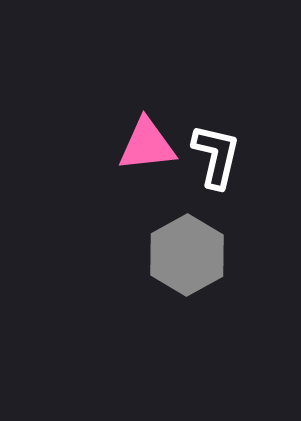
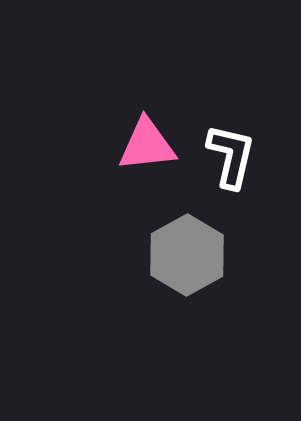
white L-shape: moved 15 px right
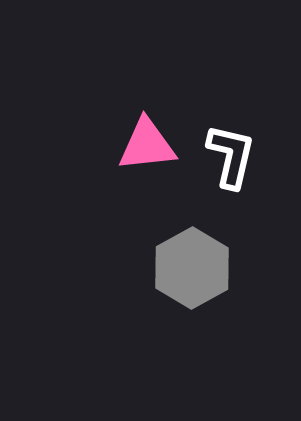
gray hexagon: moved 5 px right, 13 px down
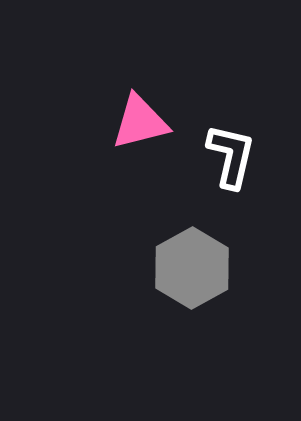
pink triangle: moved 7 px left, 23 px up; rotated 8 degrees counterclockwise
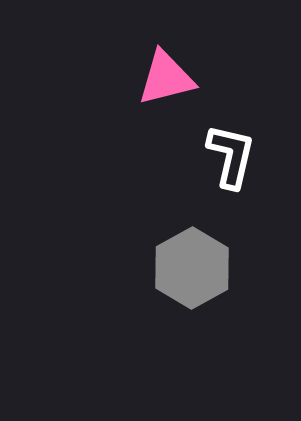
pink triangle: moved 26 px right, 44 px up
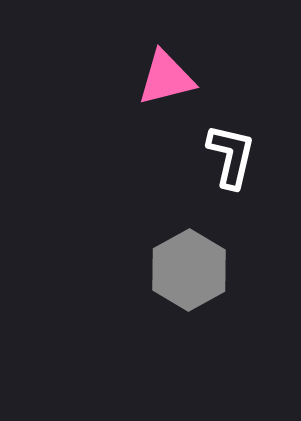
gray hexagon: moved 3 px left, 2 px down
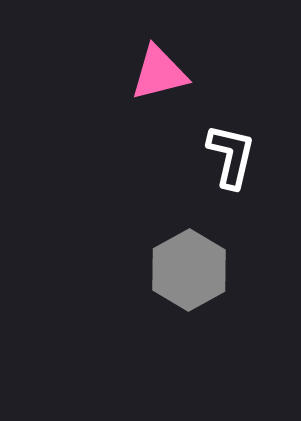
pink triangle: moved 7 px left, 5 px up
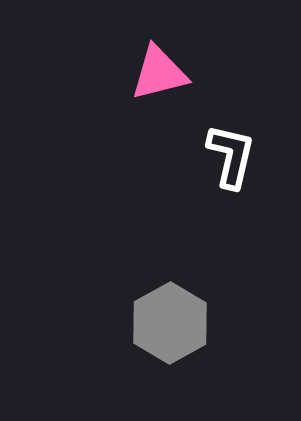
gray hexagon: moved 19 px left, 53 px down
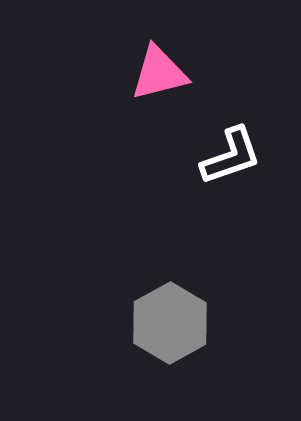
white L-shape: rotated 58 degrees clockwise
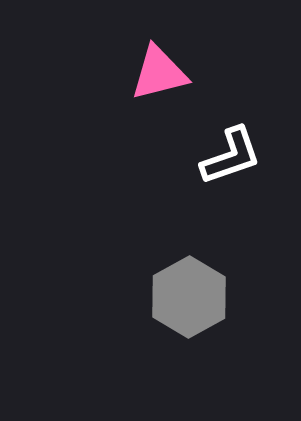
gray hexagon: moved 19 px right, 26 px up
